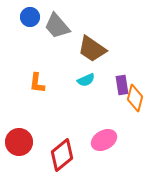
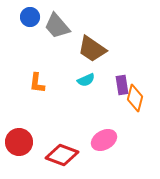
red diamond: rotated 60 degrees clockwise
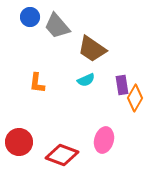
orange diamond: rotated 16 degrees clockwise
pink ellipse: rotated 45 degrees counterclockwise
